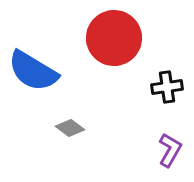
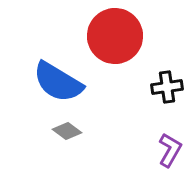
red circle: moved 1 px right, 2 px up
blue semicircle: moved 25 px right, 11 px down
gray diamond: moved 3 px left, 3 px down
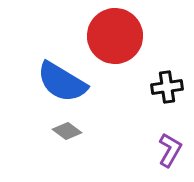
blue semicircle: moved 4 px right
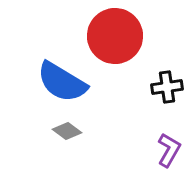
purple L-shape: moved 1 px left
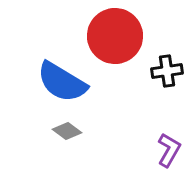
black cross: moved 16 px up
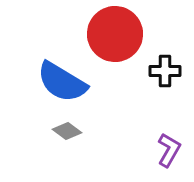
red circle: moved 2 px up
black cross: moved 2 px left; rotated 8 degrees clockwise
